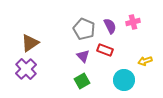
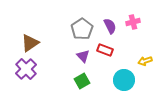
gray pentagon: moved 2 px left; rotated 15 degrees clockwise
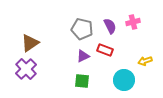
gray pentagon: rotated 25 degrees counterclockwise
purple triangle: rotated 48 degrees clockwise
green square: rotated 35 degrees clockwise
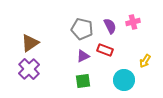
yellow arrow: rotated 40 degrees counterclockwise
purple cross: moved 3 px right
green square: moved 1 px right; rotated 14 degrees counterclockwise
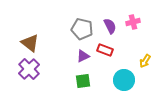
brown triangle: rotated 48 degrees counterclockwise
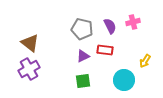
red rectangle: rotated 14 degrees counterclockwise
purple cross: rotated 15 degrees clockwise
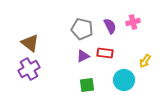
red rectangle: moved 3 px down
green square: moved 4 px right, 4 px down
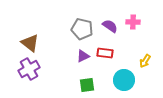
pink cross: rotated 16 degrees clockwise
purple semicircle: rotated 28 degrees counterclockwise
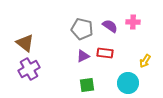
brown triangle: moved 5 px left
cyan circle: moved 4 px right, 3 px down
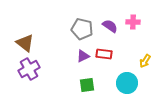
red rectangle: moved 1 px left, 1 px down
cyan circle: moved 1 px left
